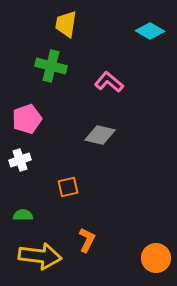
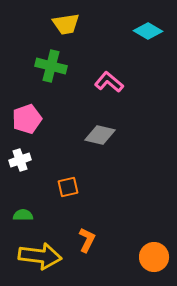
yellow trapezoid: rotated 108 degrees counterclockwise
cyan diamond: moved 2 px left
orange circle: moved 2 px left, 1 px up
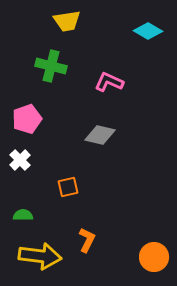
yellow trapezoid: moved 1 px right, 3 px up
pink L-shape: rotated 16 degrees counterclockwise
white cross: rotated 25 degrees counterclockwise
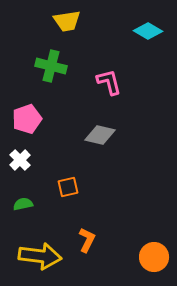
pink L-shape: rotated 52 degrees clockwise
green semicircle: moved 11 px up; rotated 12 degrees counterclockwise
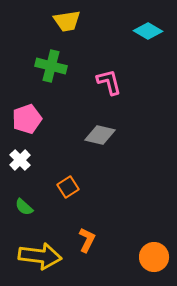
orange square: rotated 20 degrees counterclockwise
green semicircle: moved 1 px right, 3 px down; rotated 126 degrees counterclockwise
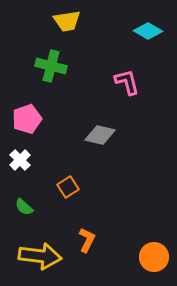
pink L-shape: moved 18 px right
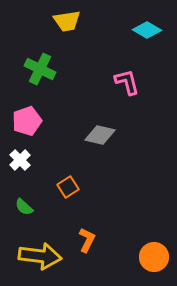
cyan diamond: moved 1 px left, 1 px up
green cross: moved 11 px left, 3 px down; rotated 12 degrees clockwise
pink pentagon: moved 2 px down
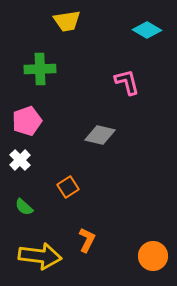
green cross: rotated 28 degrees counterclockwise
orange circle: moved 1 px left, 1 px up
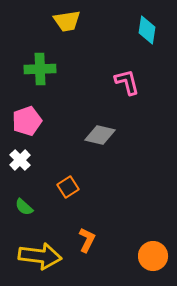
cyan diamond: rotated 68 degrees clockwise
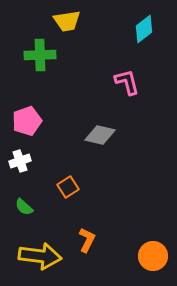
cyan diamond: moved 3 px left, 1 px up; rotated 44 degrees clockwise
green cross: moved 14 px up
white cross: moved 1 px down; rotated 25 degrees clockwise
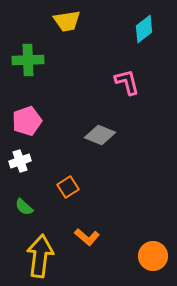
green cross: moved 12 px left, 5 px down
gray diamond: rotated 8 degrees clockwise
orange L-shape: moved 3 px up; rotated 105 degrees clockwise
yellow arrow: rotated 90 degrees counterclockwise
